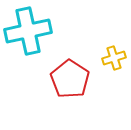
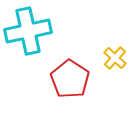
yellow cross: moved 1 px right; rotated 30 degrees counterclockwise
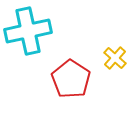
red pentagon: moved 1 px right
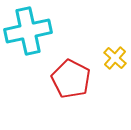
red pentagon: rotated 6 degrees counterclockwise
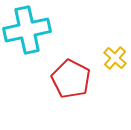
cyan cross: moved 1 px left, 1 px up
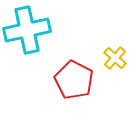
red pentagon: moved 3 px right, 1 px down
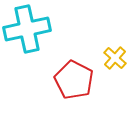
cyan cross: moved 1 px up
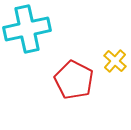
yellow cross: moved 3 px down
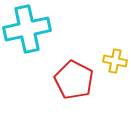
yellow cross: rotated 30 degrees counterclockwise
